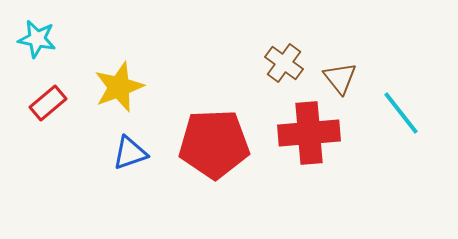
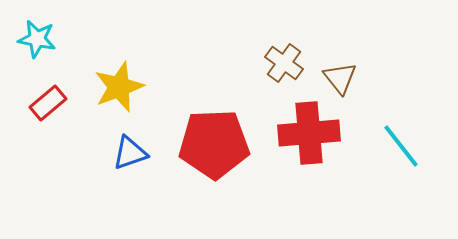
cyan line: moved 33 px down
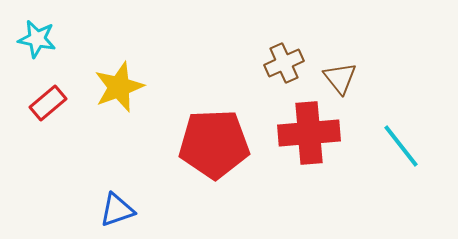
brown cross: rotated 30 degrees clockwise
blue triangle: moved 13 px left, 57 px down
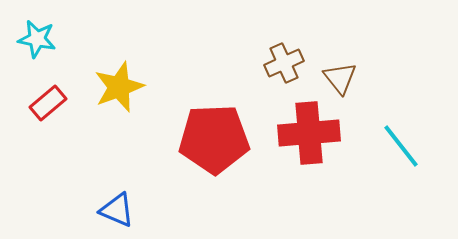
red pentagon: moved 5 px up
blue triangle: rotated 42 degrees clockwise
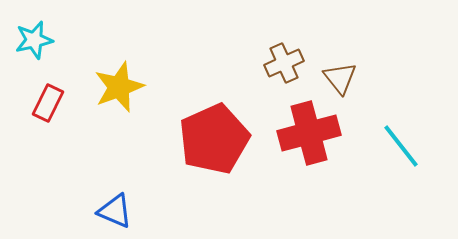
cyan star: moved 3 px left, 1 px down; rotated 24 degrees counterclockwise
red rectangle: rotated 24 degrees counterclockwise
red cross: rotated 10 degrees counterclockwise
red pentagon: rotated 22 degrees counterclockwise
blue triangle: moved 2 px left, 1 px down
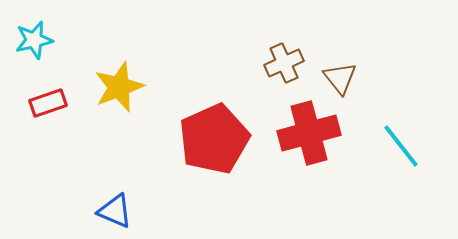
red rectangle: rotated 45 degrees clockwise
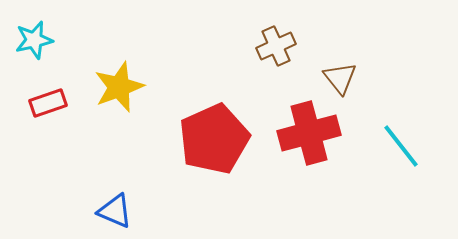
brown cross: moved 8 px left, 17 px up
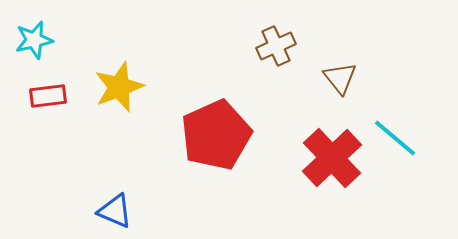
red rectangle: moved 7 px up; rotated 12 degrees clockwise
red cross: moved 23 px right, 25 px down; rotated 28 degrees counterclockwise
red pentagon: moved 2 px right, 4 px up
cyan line: moved 6 px left, 8 px up; rotated 12 degrees counterclockwise
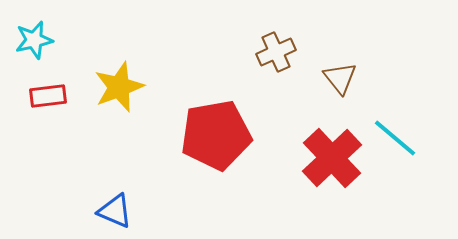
brown cross: moved 6 px down
red pentagon: rotated 14 degrees clockwise
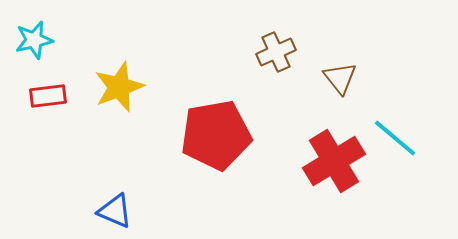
red cross: moved 2 px right, 3 px down; rotated 12 degrees clockwise
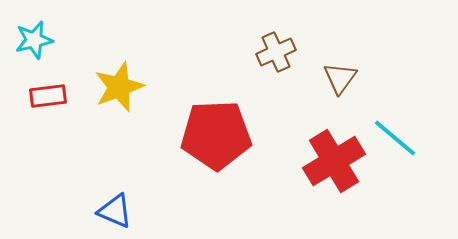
brown triangle: rotated 15 degrees clockwise
red pentagon: rotated 8 degrees clockwise
